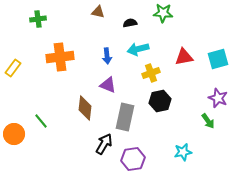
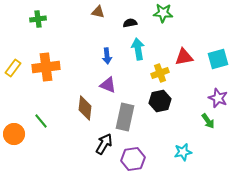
cyan arrow: rotated 95 degrees clockwise
orange cross: moved 14 px left, 10 px down
yellow cross: moved 9 px right
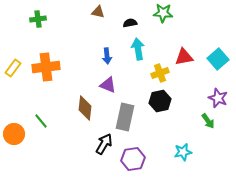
cyan square: rotated 25 degrees counterclockwise
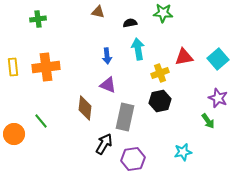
yellow rectangle: moved 1 px up; rotated 42 degrees counterclockwise
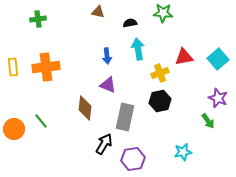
orange circle: moved 5 px up
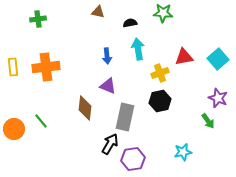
purple triangle: moved 1 px down
black arrow: moved 6 px right
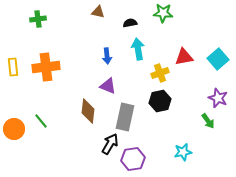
brown diamond: moved 3 px right, 3 px down
